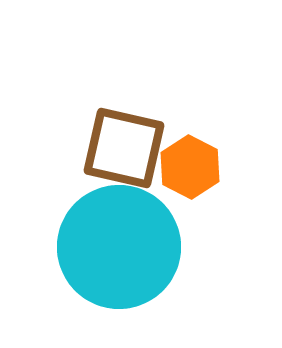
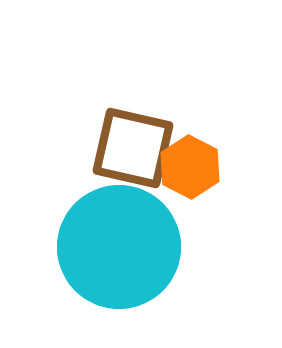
brown square: moved 9 px right
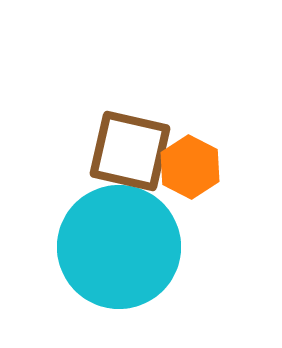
brown square: moved 3 px left, 3 px down
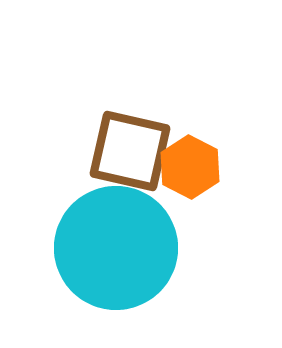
cyan circle: moved 3 px left, 1 px down
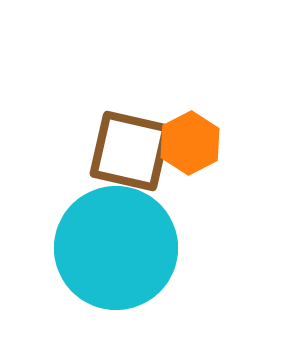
orange hexagon: moved 24 px up; rotated 6 degrees clockwise
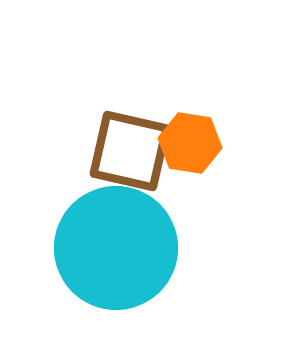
orange hexagon: rotated 24 degrees counterclockwise
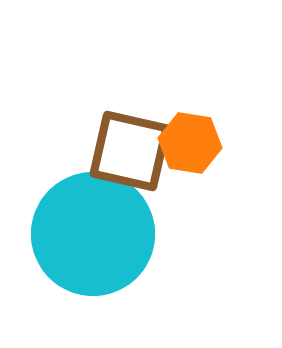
cyan circle: moved 23 px left, 14 px up
